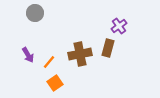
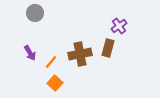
purple arrow: moved 2 px right, 2 px up
orange line: moved 2 px right
orange square: rotated 14 degrees counterclockwise
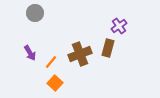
brown cross: rotated 10 degrees counterclockwise
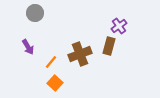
brown rectangle: moved 1 px right, 2 px up
purple arrow: moved 2 px left, 6 px up
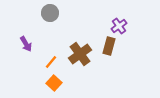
gray circle: moved 15 px right
purple arrow: moved 2 px left, 3 px up
brown cross: rotated 15 degrees counterclockwise
orange square: moved 1 px left
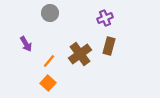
purple cross: moved 14 px left, 8 px up; rotated 14 degrees clockwise
orange line: moved 2 px left, 1 px up
orange square: moved 6 px left
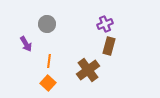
gray circle: moved 3 px left, 11 px down
purple cross: moved 6 px down
brown cross: moved 8 px right, 16 px down
orange line: rotated 32 degrees counterclockwise
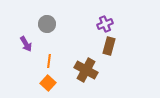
brown cross: moved 2 px left; rotated 25 degrees counterclockwise
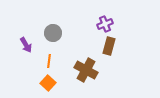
gray circle: moved 6 px right, 9 px down
purple arrow: moved 1 px down
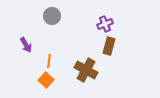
gray circle: moved 1 px left, 17 px up
orange square: moved 2 px left, 3 px up
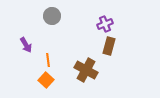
orange line: moved 1 px left, 1 px up; rotated 16 degrees counterclockwise
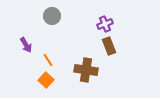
brown rectangle: rotated 36 degrees counterclockwise
orange line: rotated 24 degrees counterclockwise
brown cross: rotated 20 degrees counterclockwise
